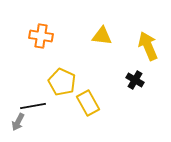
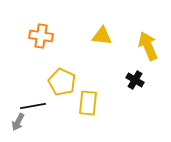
yellow rectangle: rotated 35 degrees clockwise
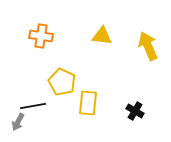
black cross: moved 31 px down
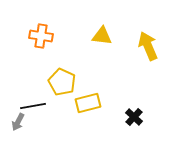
yellow rectangle: rotated 70 degrees clockwise
black cross: moved 1 px left, 6 px down; rotated 12 degrees clockwise
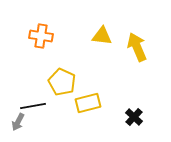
yellow arrow: moved 11 px left, 1 px down
